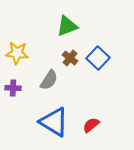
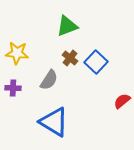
blue square: moved 2 px left, 4 px down
red semicircle: moved 31 px right, 24 px up
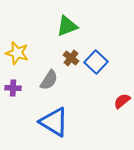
yellow star: rotated 10 degrees clockwise
brown cross: moved 1 px right
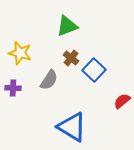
yellow star: moved 3 px right
blue square: moved 2 px left, 8 px down
blue triangle: moved 18 px right, 5 px down
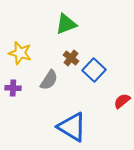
green triangle: moved 1 px left, 2 px up
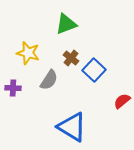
yellow star: moved 8 px right
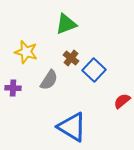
yellow star: moved 2 px left, 1 px up
